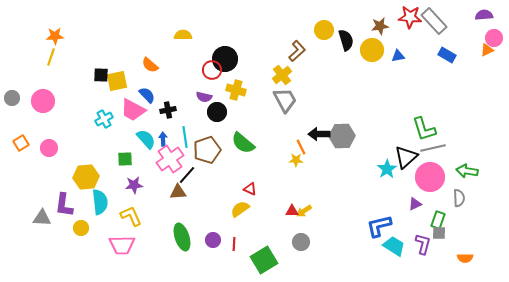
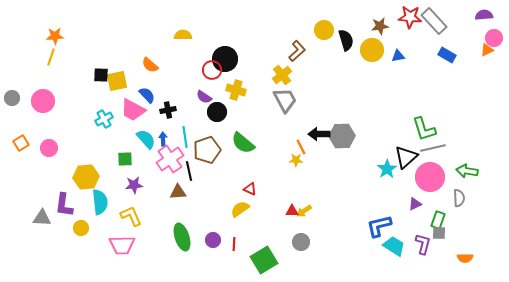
purple semicircle at (204, 97): rotated 21 degrees clockwise
black line at (187, 175): moved 2 px right, 4 px up; rotated 54 degrees counterclockwise
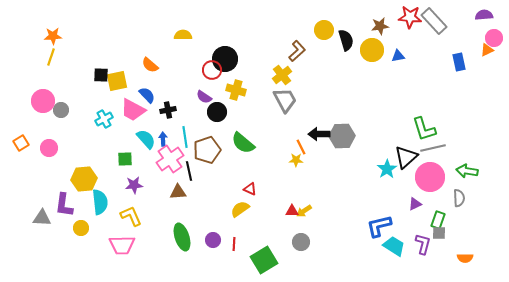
orange star at (55, 36): moved 2 px left
blue rectangle at (447, 55): moved 12 px right, 7 px down; rotated 48 degrees clockwise
gray circle at (12, 98): moved 49 px right, 12 px down
yellow hexagon at (86, 177): moved 2 px left, 2 px down
